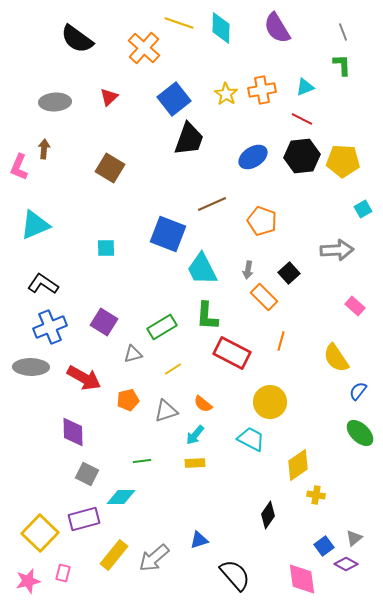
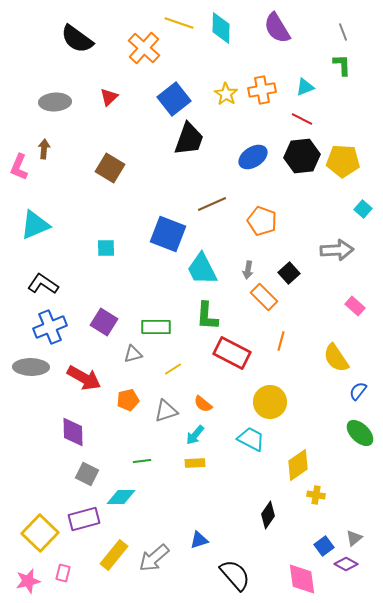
cyan square at (363, 209): rotated 18 degrees counterclockwise
green rectangle at (162, 327): moved 6 px left; rotated 32 degrees clockwise
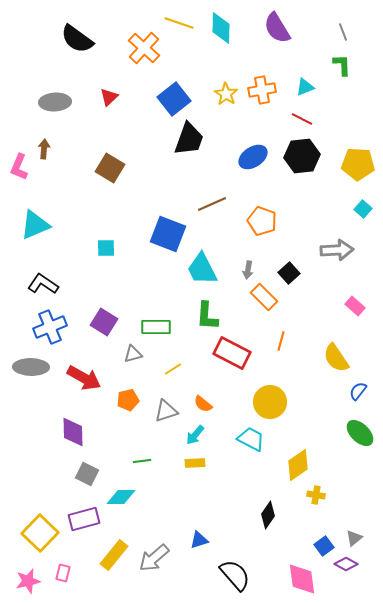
yellow pentagon at (343, 161): moved 15 px right, 3 px down
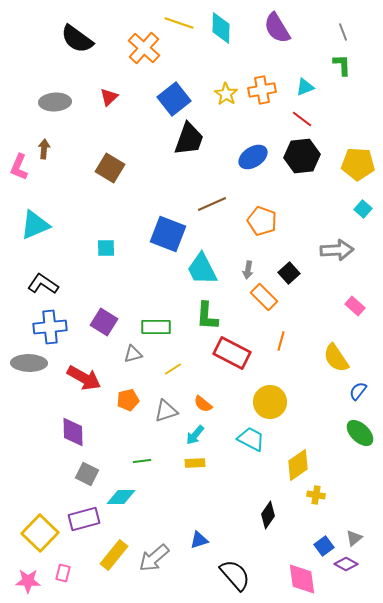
red line at (302, 119): rotated 10 degrees clockwise
blue cross at (50, 327): rotated 16 degrees clockwise
gray ellipse at (31, 367): moved 2 px left, 4 px up
pink star at (28, 581): rotated 15 degrees clockwise
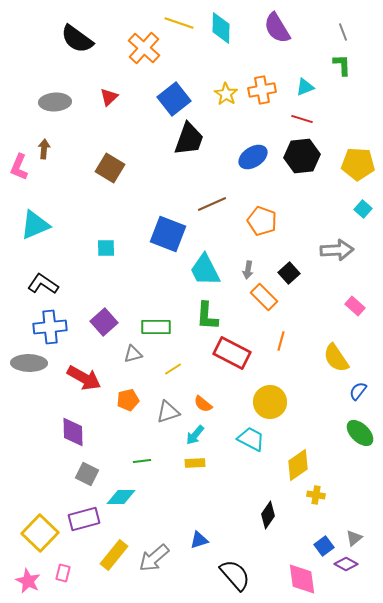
red line at (302, 119): rotated 20 degrees counterclockwise
cyan trapezoid at (202, 269): moved 3 px right, 1 px down
purple square at (104, 322): rotated 16 degrees clockwise
gray triangle at (166, 411): moved 2 px right, 1 px down
pink star at (28, 581): rotated 25 degrees clockwise
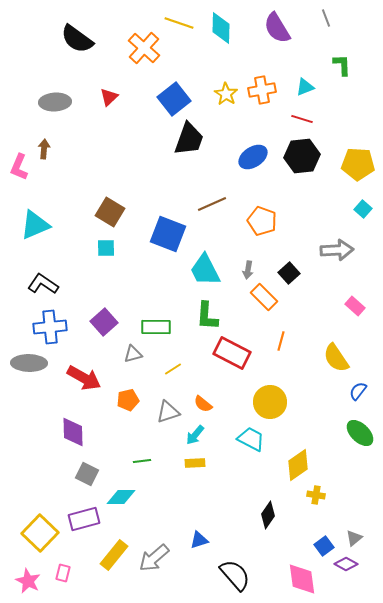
gray line at (343, 32): moved 17 px left, 14 px up
brown square at (110, 168): moved 44 px down
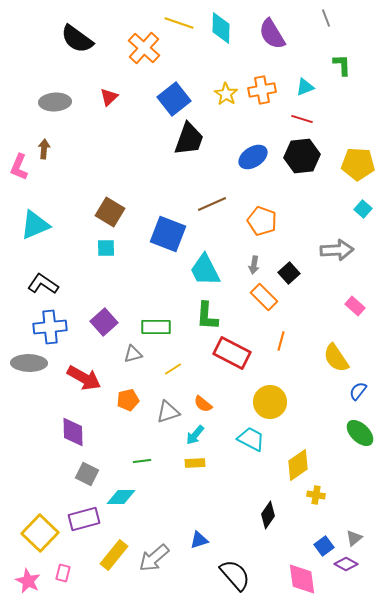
purple semicircle at (277, 28): moved 5 px left, 6 px down
gray arrow at (248, 270): moved 6 px right, 5 px up
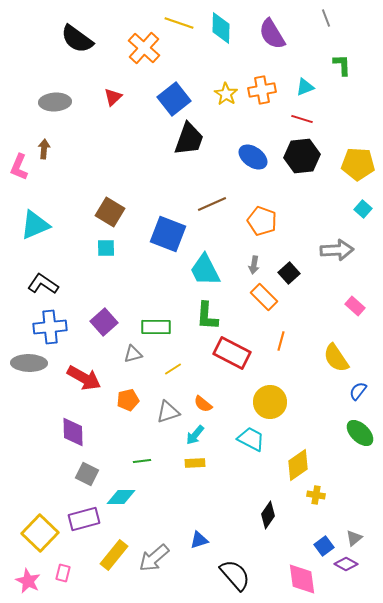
red triangle at (109, 97): moved 4 px right
blue ellipse at (253, 157): rotated 68 degrees clockwise
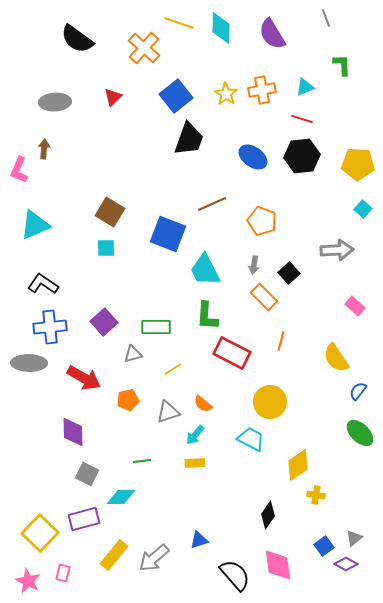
blue square at (174, 99): moved 2 px right, 3 px up
pink L-shape at (19, 167): moved 3 px down
pink diamond at (302, 579): moved 24 px left, 14 px up
